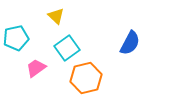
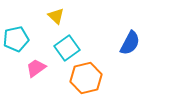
cyan pentagon: moved 1 px down
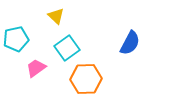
orange hexagon: moved 1 px down; rotated 12 degrees clockwise
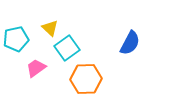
yellow triangle: moved 6 px left, 12 px down
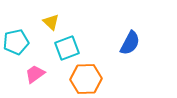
yellow triangle: moved 1 px right, 6 px up
cyan pentagon: moved 3 px down
cyan square: rotated 15 degrees clockwise
pink trapezoid: moved 1 px left, 6 px down
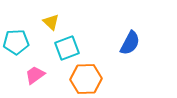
cyan pentagon: rotated 10 degrees clockwise
pink trapezoid: moved 1 px down
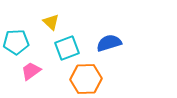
blue semicircle: moved 21 px left; rotated 135 degrees counterclockwise
pink trapezoid: moved 4 px left, 4 px up
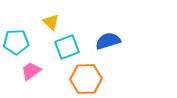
blue semicircle: moved 1 px left, 2 px up
cyan square: moved 1 px up
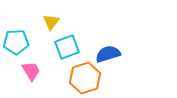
yellow triangle: rotated 24 degrees clockwise
blue semicircle: moved 13 px down
pink trapezoid: rotated 95 degrees clockwise
orange hexagon: moved 1 px left, 1 px up; rotated 16 degrees counterclockwise
